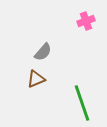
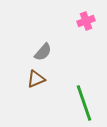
green line: moved 2 px right
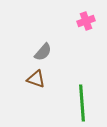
brown triangle: rotated 42 degrees clockwise
green line: moved 2 px left; rotated 15 degrees clockwise
